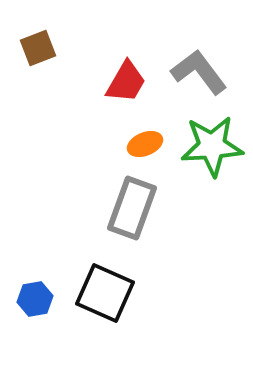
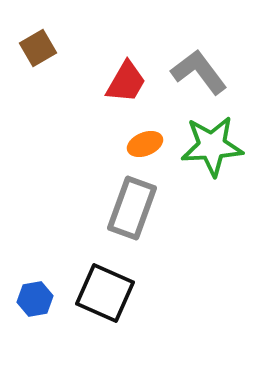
brown square: rotated 9 degrees counterclockwise
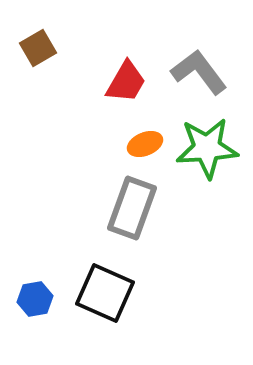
green star: moved 5 px left, 2 px down
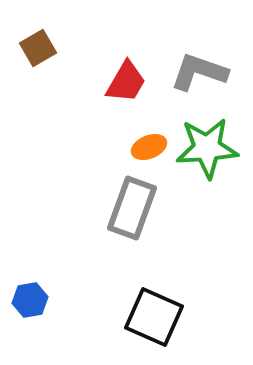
gray L-shape: rotated 34 degrees counterclockwise
orange ellipse: moved 4 px right, 3 px down
black square: moved 49 px right, 24 px down
blue hexagon: moved 5 px left, 1 px down
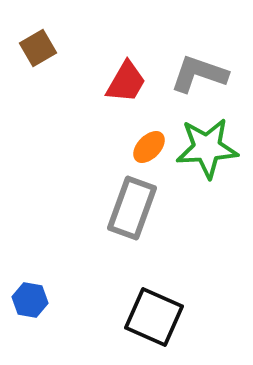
gray L-shape: moved 2 px down
orange ellipse: rotated 24 degrees counterclockwise
blue hexagon: rotated 20 degrees clockwise
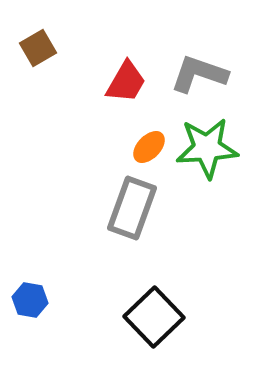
black square: rotated 22 degrees clockwise
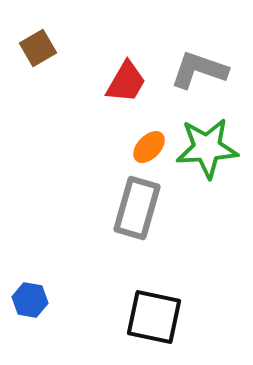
gray L-shape: moved 4 px up
gray rectangle: moved 5 px right; rotated 4 degrees counterclockwise
black square: rotated 34 degrees counterclockwise
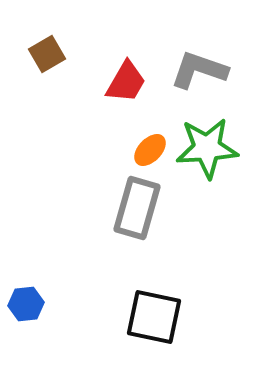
brown square: moved 9 px right, 6 px down
orange ellipse: moved 1 px right, 3 px down
blue hexagon: moved 4 px left, 4 px down; rotated 16 degrees counterclockwise
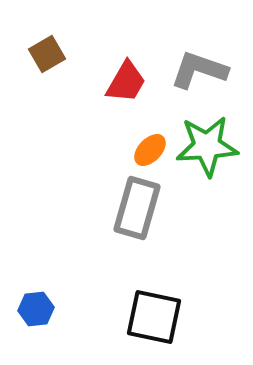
green star: moved 2 px up
blue hexagon: moved 10 px right, 5 px down
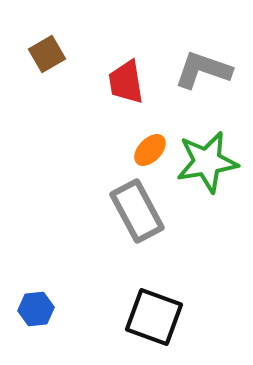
gray L-shape: moved 4 px right
red trapezoid: rotated 141 degrees clockwise
green star: moved 16 px down; rotated 6 degrees counterclockwise
gray rectangle: moved 3 px down; rotated 44 degrees counterclockwise
black square: rotated 8 degrees clockwise
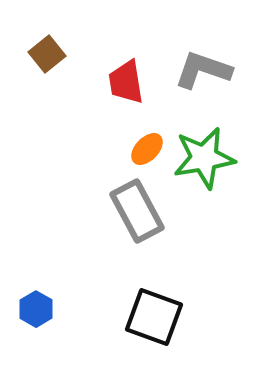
brown square: rotated 9 degrees counterclockwise
orange ellipse: moved 3 px left, 1 px up
green star: moved 3 px left, 4 px up
blue hexagon: rotated 24 degrees counterclockwise
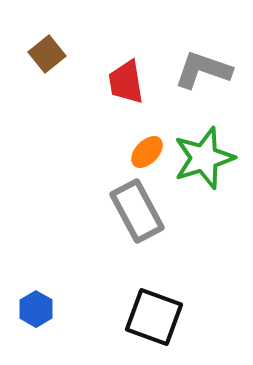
orange ellipse: moved 3 px down
green star: rotated 8 degrees counterclockwise
